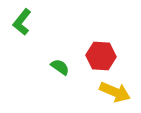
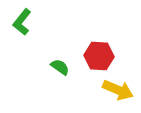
red hexagon: moved 2 px left
yellow arrow: moved 3 px right, 2 px up
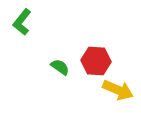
red hexagon: moved 3 px left, 5 px down
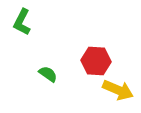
green L-shape: rotated 12 degrees counterclockwise
green semicircle: moved 12 px left, 7 px down
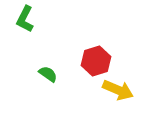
green L-shape: moved 3 px right, 3 px up
red hexagon: rotated 20 degrees counterclockwise
